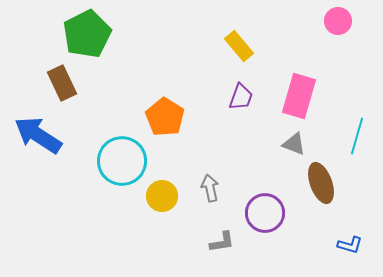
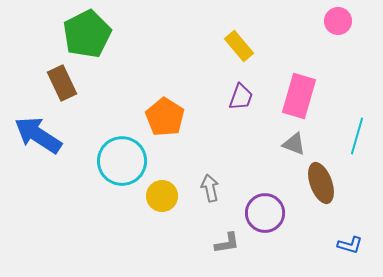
gray L-shape: moved 5 px right, 1 px down
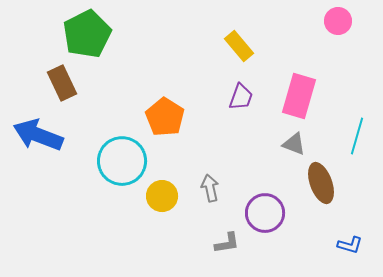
blue arrow: rotated 12 degrees counterclockwise
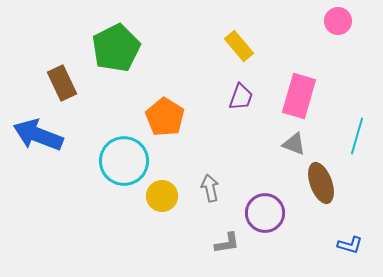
green pentagon: moved 29 px right, 14 px down
cyan circle: moved 2 px right
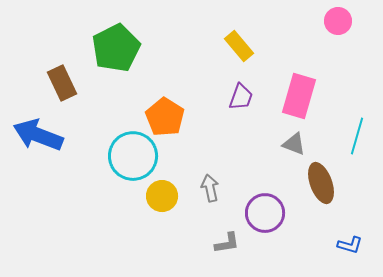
cyan circle: moved 9 px right, 5 px up
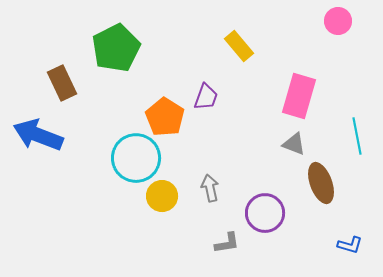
purple trapezoid: moved 35 px left
cyan line: rotated 27 degrees counterclockwise
cyan circle: moved 3 px right, 2 px down
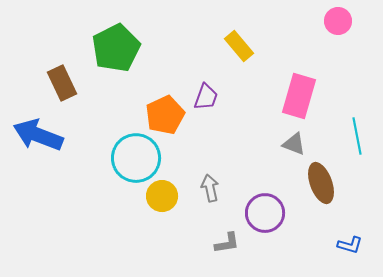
orange pentagon: moved 2 px up; rotated 15 degrees clockwise
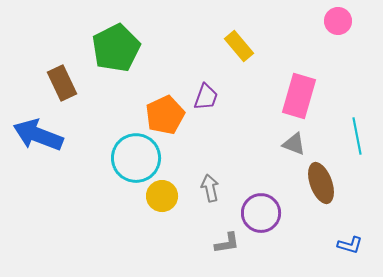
purple circle: moved 4 px left
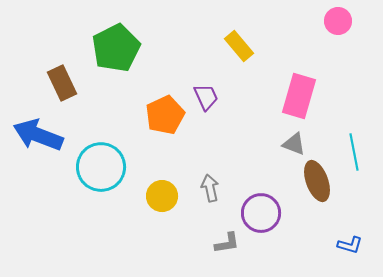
purple trapezoid: rotated 44 degrees counterclockwise
cyan line: moved 3 px left, 16 px down
cyan circle: moved 35 px left, 9 px down
brown ellipse: moved 4 px left, 2 px up
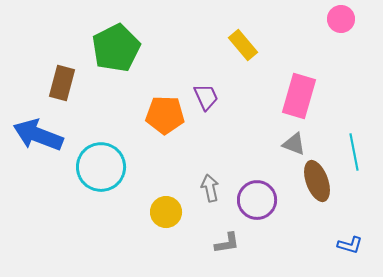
pink circle: moved 3 px right, 2 px up
yellow rectangle: moved 4 px right, 1 px up
brown rectangle: rotated 40 degrees clockwise
orange pentagon: rotated 27 degrees clockwise
yellow circle: moved 4 px right, 16 px down
purple circle: moved 4 px left, 13 px up
